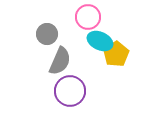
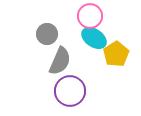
pink circle: moved 2 px right, 1 px up
cyan ellipse: moved 6 px left, 3 px up; rotated 10 degrees clockwise
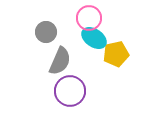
pink circle: moved 1 px left, 2 px down
gray circle: moved 1 px left, 2 px up
yellow pentagon: rotated 20 degrees clockwise
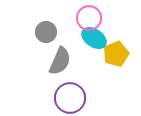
yellow pentagon: rotated 10 degrees counterclockwise
purple circle: moved 7 px down
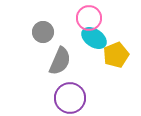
gray circle: moved 3 px left
yellow pentagon: moved 1 px down
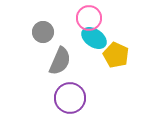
yellow pentagon: rotated 25 degrees counterclockwise
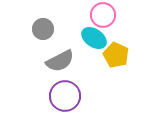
pink circle: moved 14 px right, 3 px up
gray circle: moved 3 px up
gray semicircle: rotated 40 degrees clockwise
purple circle: moved 5 px left, 2 px up
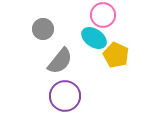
gray semicircle: rotated 24 degrees counterclockwise
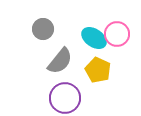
pink circle: moved 14 px right, 19 px down
yellow pentagon: moved 18 px left, 15 px down
purple circle: moved 2 px down
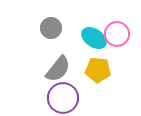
gray circle: moved 8 px right, 1 px up
gray semicircle: moved 2 px left, 8 px down
yellow pentagon: rotated 20 degrees counterclockwise
purple circle: moved 2 px left
